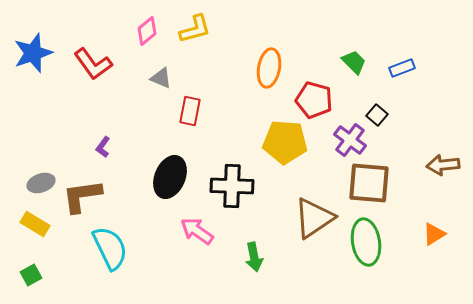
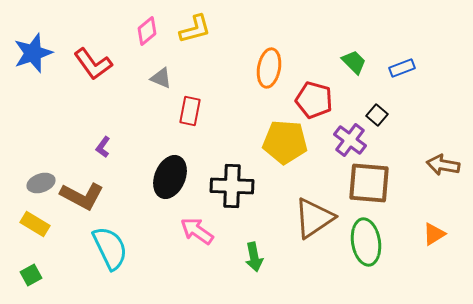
brown arrow: rotated 16 degrees clockwise
brown L-shape: rotated 144 degrees counterclockwise
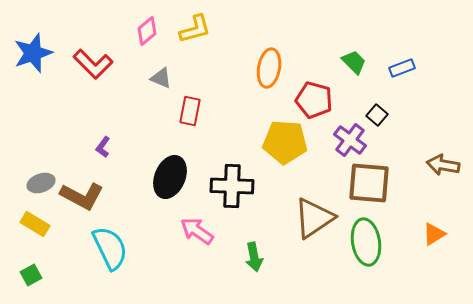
red L-shape: rotated 9 degrees counterclockwise
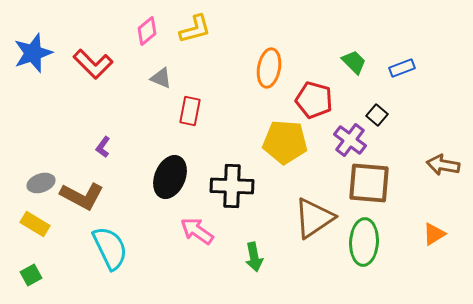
green ellipse: moved 2 px left; rotated 12 degrees clockwise
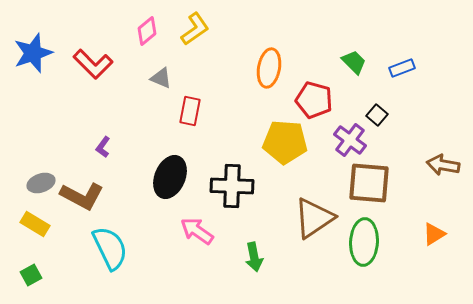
yellow L-shape: rotated 20 degrees counterclockwise
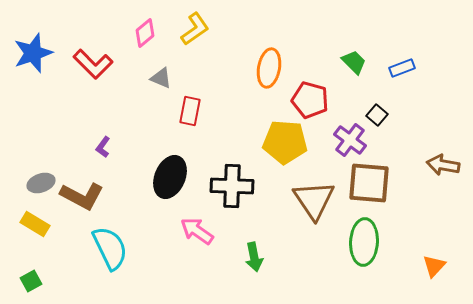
pink diamond: moved 2 px left, 2 px down
red pentagon: moved 4 px left
brown triangle: moved 18 px up; rotated 30 degrees counterclockwise
orange triangle: moved 32 px down; rotated 15 degrees counterclockwise
green square: moved 6 px down
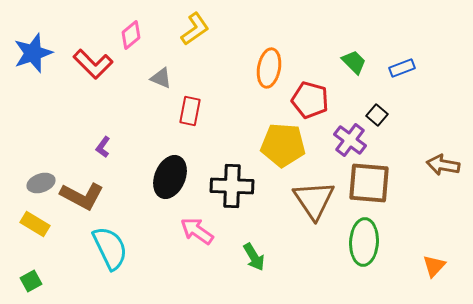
pink diamond: moved 14 px left, 2 px down
yellow pentagon: moved 2 px left, 3 px down
green arrow: rotated 20 degrees counterclockwise
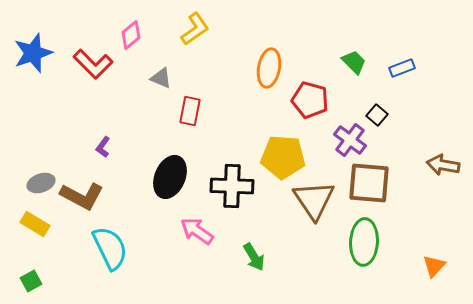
yellow pentagon: moved 12 px down
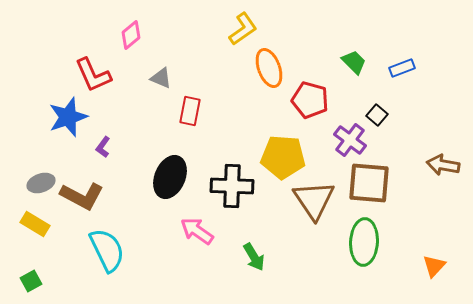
yellow L-shape: moved 48 px right
blue star: moved 35 px right, 64 px down
red L-shape: moved 11 px down; rotated 21 degrees clockwise
orange ellipse: rotated 30 degrees counterclockwise
cyan semicircle: moved 3 px left, 2 px down
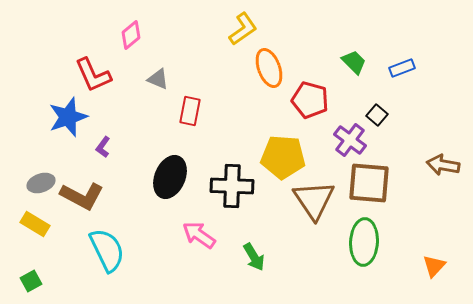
gray triangle: moved 3 px left, 1 px down
pink arrow: moved 2 px right, 4 px down
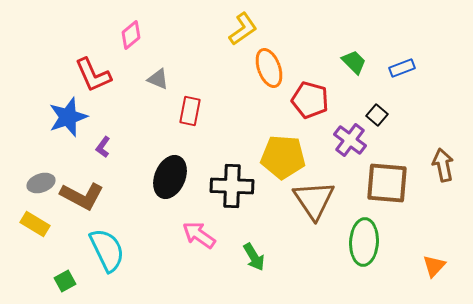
brown arrow: rotated 68 degrees clockwise
brown square: moved 18 px right
green square: moved 34 px right
